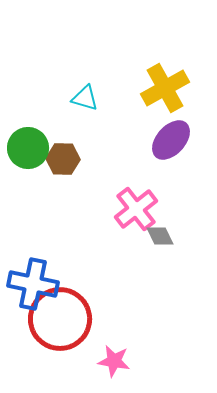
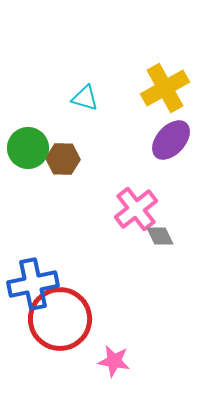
blue cross: rotated 24 degrees counterclockwise
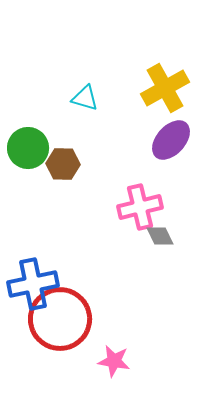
brown hexagon: moved 5 px down
pink cross: moved 4 px right, 2 px up; rotated 24 degrees clockwise
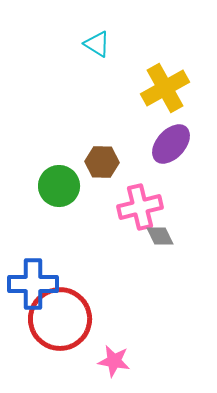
cyan triangle: moved 12 px right, 54 px up; rotated 16 degrees clockwise
purple ellipse: moved 4 px down
green circle: moved 31 px right, 38 px down
brown hexagon: moved 39 px right, 2 px up
blue cross: rotated 12 degrees clockwise
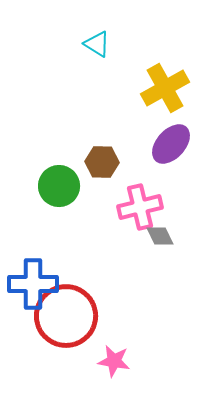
red circle: moved 6 px right, 3 px up
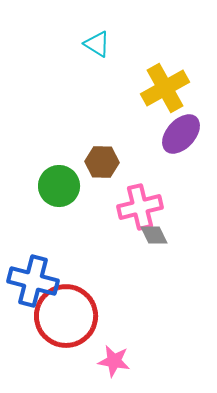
purple ellipse: moved 10 px right, 10 px up
gray diamond: moved 6 px left, 1 px up
blue cross: moved 3 px up; rotated 15 degrees clockwise
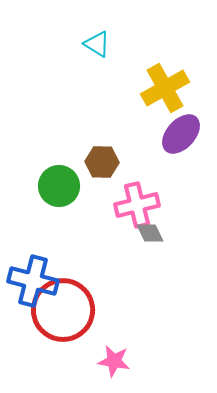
pink cross: moved 3 px left, 2 px up
gray diamond: moved 4 px left, 2 px up
red circle: moved 3 px left, 6 px up
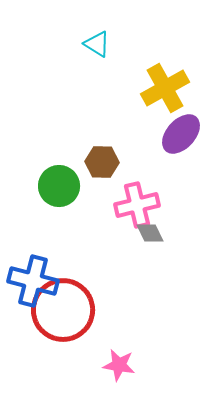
pink star: moved 5 px right, 4 px down
